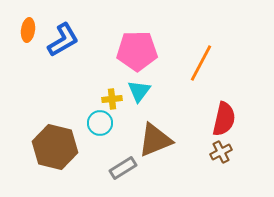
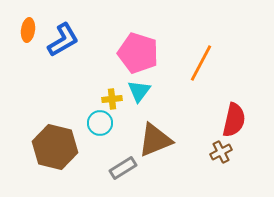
pink pentagon: moved 1 px right, 2 px down; rotated 18 degrees clockwise
red semicircle: moved 10 px right, 1 px down
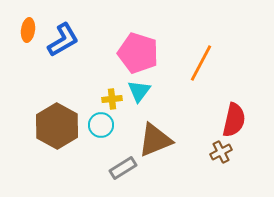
cyan circle: moved 1 px right, 2 px down
brown hexagon: moved 2 px right, 21 px up; rotated 15 degrees clockwise
